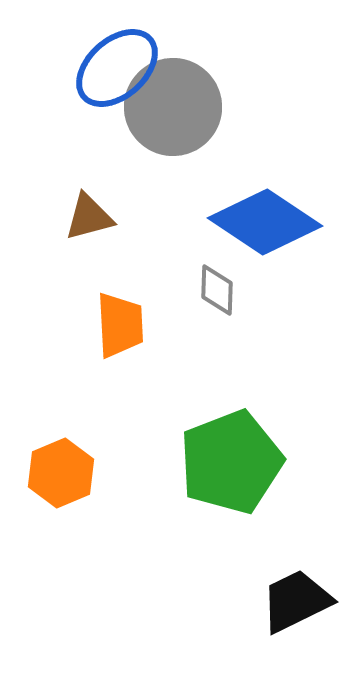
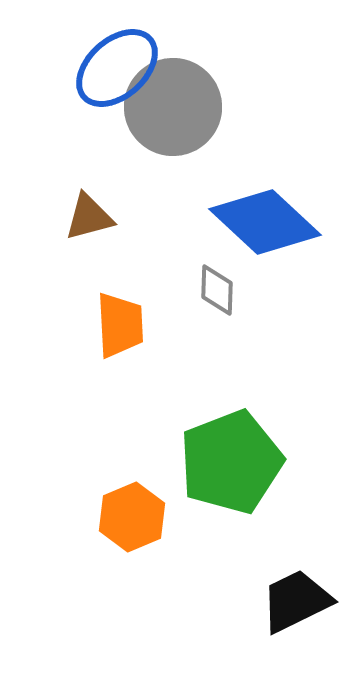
blue diamond: rotated 9 degrees clockwise
orange hexagon: moved 71 px right, 44 px down
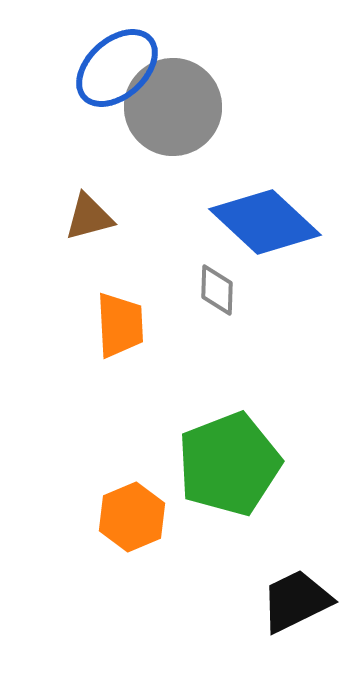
green pentagon: moved 2 px left, 2 px down
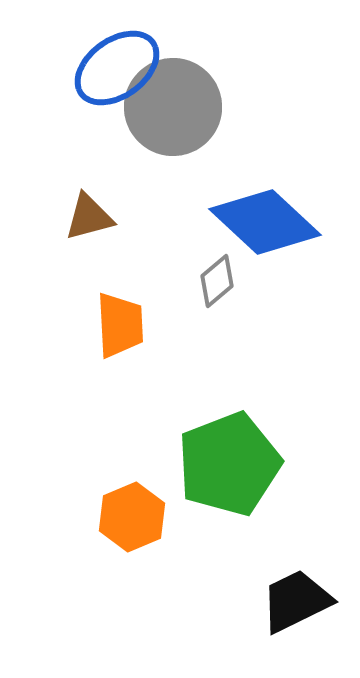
blue ellipse: rotated 6 degrees clockwise
gray diamond: moved 9 px up; rotated 48 degrees clockwise
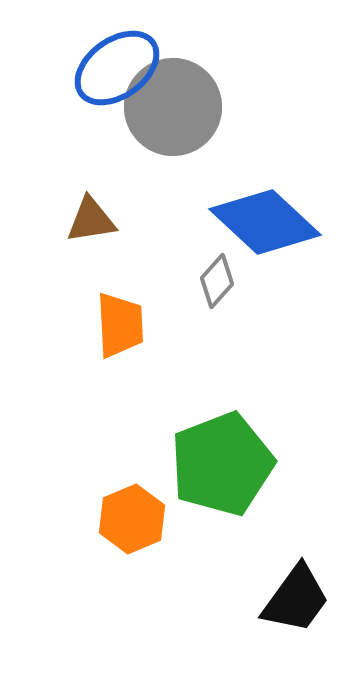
brown triangle: moved 2 px right, 3 px down; rotated 6 degrees clockwise
gray diamond: rotated 8 degrees counterclockwise
green pentagon: moved 7 px left
orange hexagon: moved 2 px down
black trapezoid: moved 2 px up; rotated 152 degrees clockwise
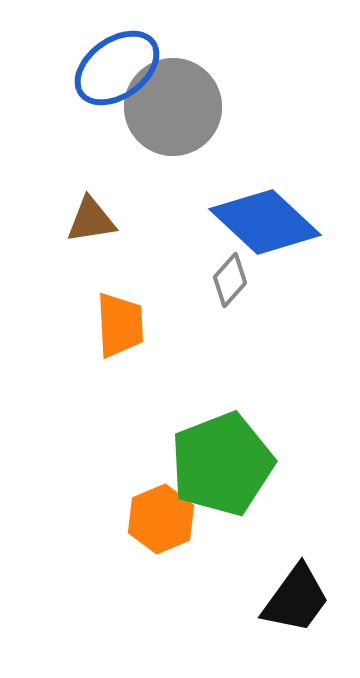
gray diamond: moved 13 px right, 1 px up
orange hexagon: moved 29 px right
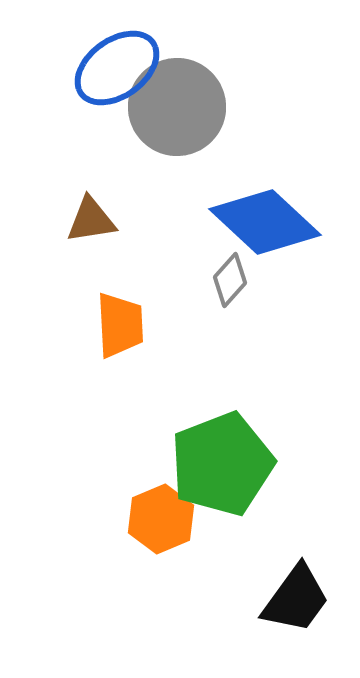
gray circle: moved 4 px right
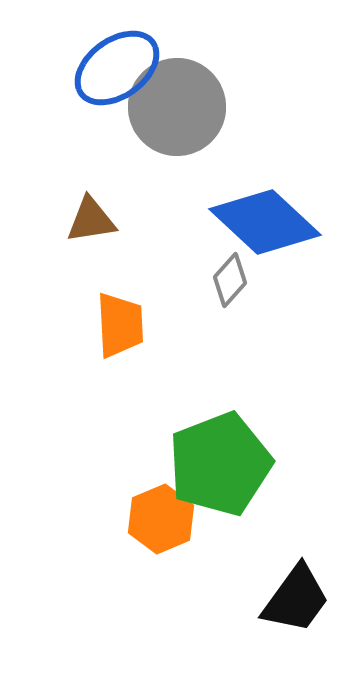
green pentagon: moved 2 px left
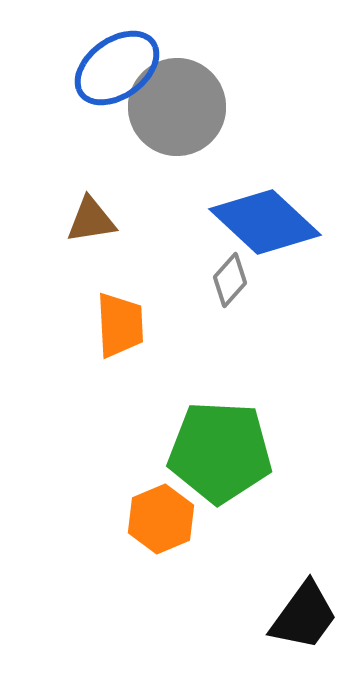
green pentagon: moved 12 px up; rotated 24 degrees clockwise
black trapezoid: moved 8 px right, 17 px down
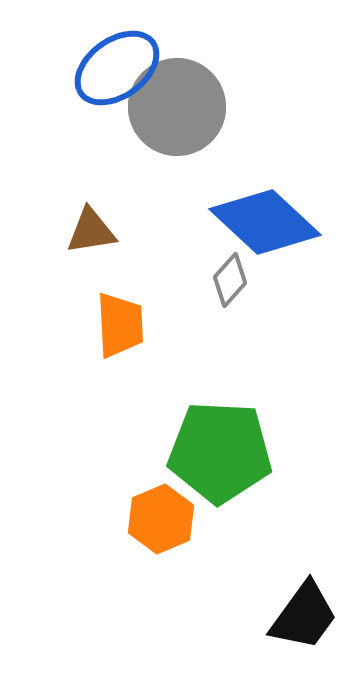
brown triangle: moved 11 px down
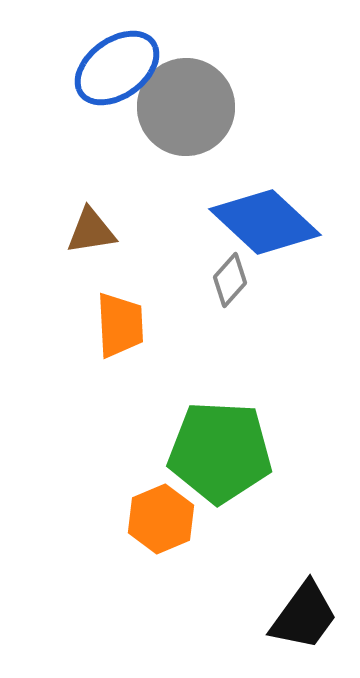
gray circle: moved 9 px right
